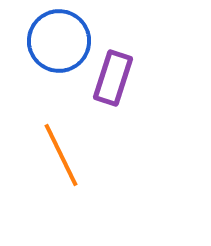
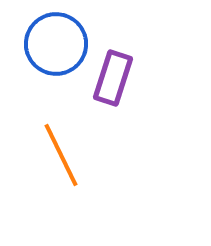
blue circle: moved 3 px left, 3 px down
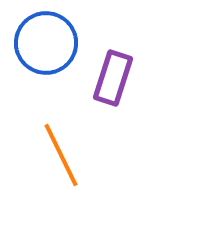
blue circle: moved 10 px left, 1 px up
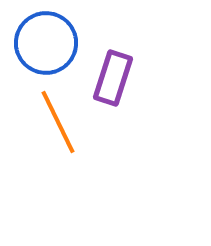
orange line: moved 3 px left, 33 px up
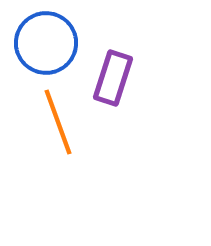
orange line: rotated 6 degrees clockwise
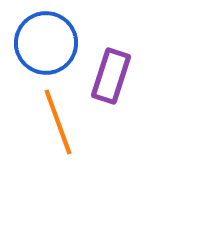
purple rectangle: moved 2 px left, 2 px up
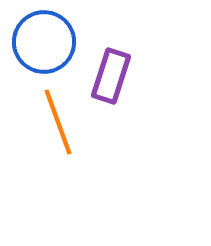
blue circle: moved 2 px left, 1 px up
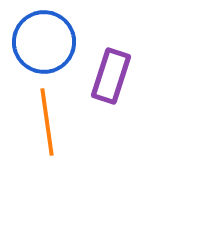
orange line: moved 11 px left; rotated 12 degrees clockwise
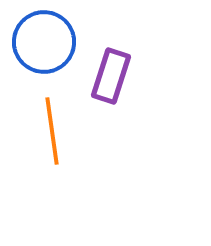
orange line: moved 5 px right, 9 px down
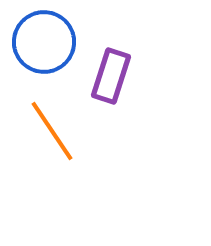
orange line: rotated 26 degrees counterclockwise
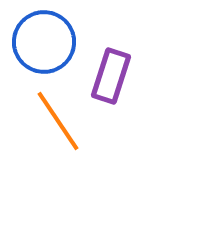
orange line: moved 6 px right, 10 px up
